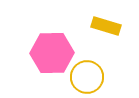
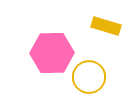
yellow circle: moved 2 px right
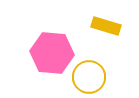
pink hexagon: rotated 6 degrees clockwise
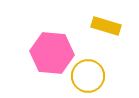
yellow circle: moved 1 px left, 1 px up
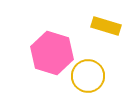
pink hexagon: rotated 12 degrees clockwise
